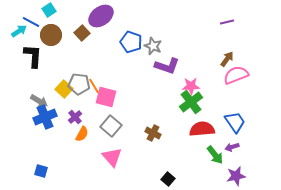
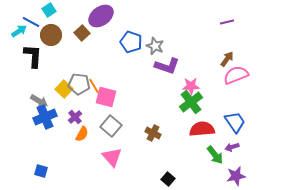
gray star: moved 2 px right
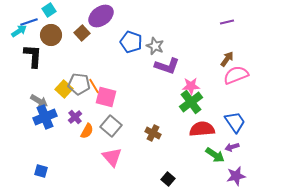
blue line: moved 2 px left; rotated 48 degrees counterclockwise
orange semicircle: moved 5 px right, 3 px up
green arrow: rotated 18 degrees counterclockwise
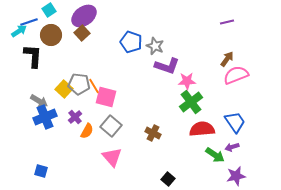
purple ellipse: moved 17 px left
pink star: moved 4 px left, 5 px up
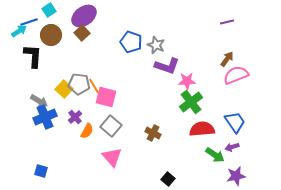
gray star: moved 1 px right, 1 px up
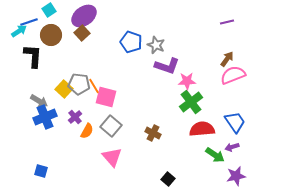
pink semicircle: moved 3 px left
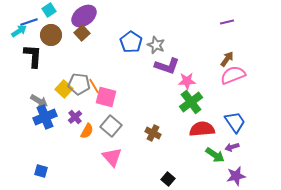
blue pentagon: rotated 15 degrees clockwise
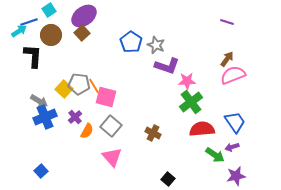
purple line: rotated 32 degrees clockwise
blue square: rotated 32 degrees clockwise
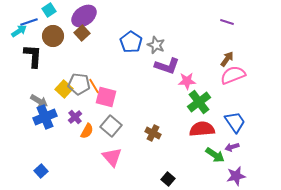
brown circle: moved 2 px right, 1 px down
green cross: moved 8 px right
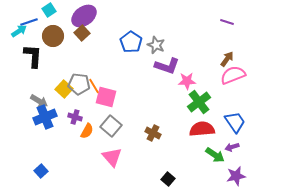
purple cross: rotated 32 degrees counterclockwise
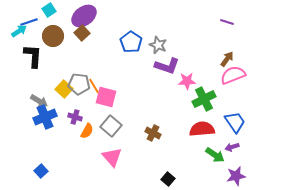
gray star: moved 2 px right
green cross: moved 5 px right, 3 px up; rotated 10 degrees clockwise
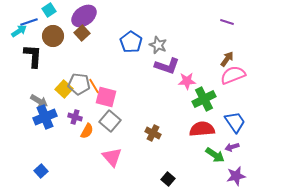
gray square: moved 1 px left, 5 px up
